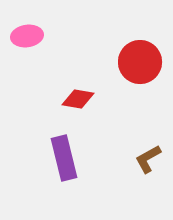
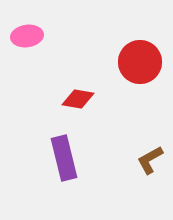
brown L-shape: moved 2 px right, 1 px down
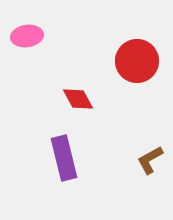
red circle: moved 3 px left, 1 px up
red diamond: rotated 52 degrees clockwise
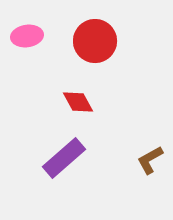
red circle: moved 42 px left, 20 px up
red diamond: moved 3 px down
purple rectangle: rotated 63 degrees clockwise
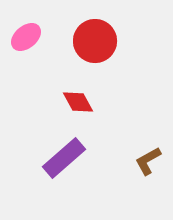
pink ellipse: moved 1 px left, 1 px down; rotated 32 degrees counterclockwise
brown L-shape: moved 2 px left, 1 px down
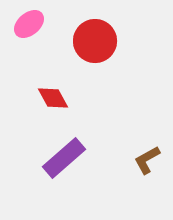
pink ellipse: moved 3 px right, 13 px up
red diamond: moved 25 px left, 4 px up
brown L-shape: moved 1 px left, 1 px up
